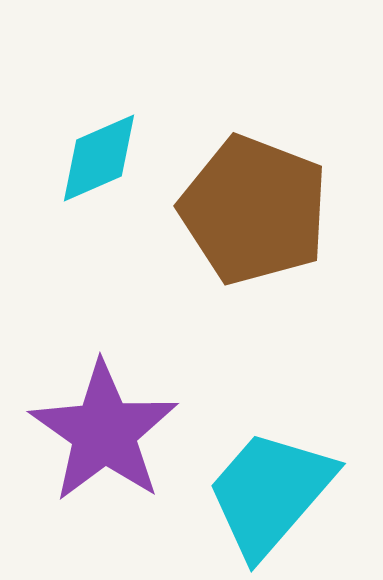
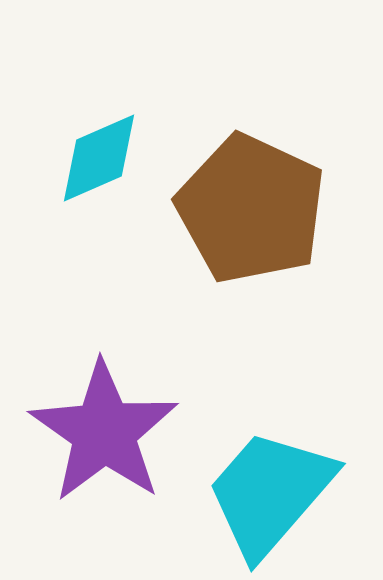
brown pentagon: moved 3 px left, 1 px up; rotated 4 degrees clockwise
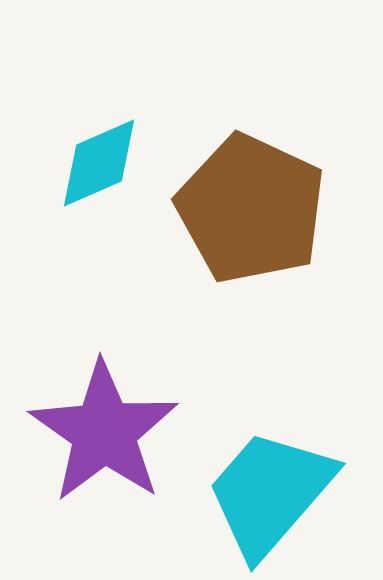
cyan diamond: moved 5 px down
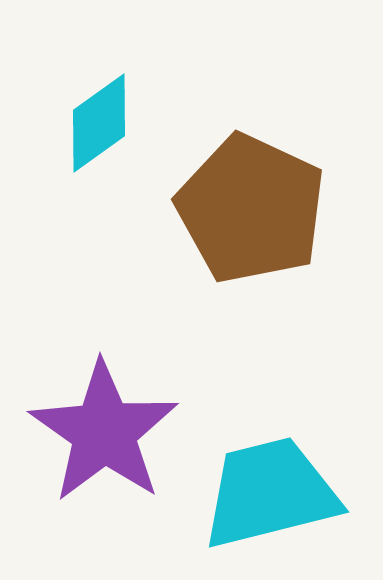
cyan diamond: moved 40 px up; rotated 12 degrees counterclockwise
cyan trapezoid: rotated 35 degrees clockwise
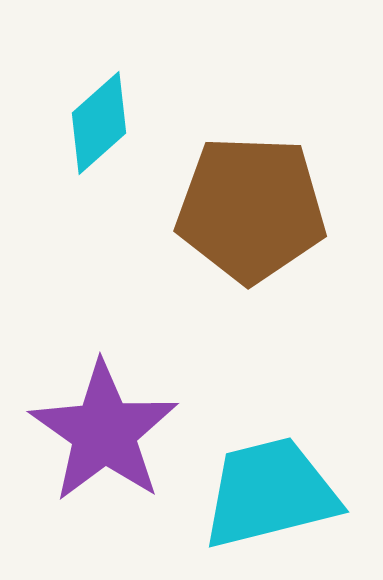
cyan diamond: rotated 6 degrees counterclockwise
brown pentagon: rotated 23 degrees counterclockwise
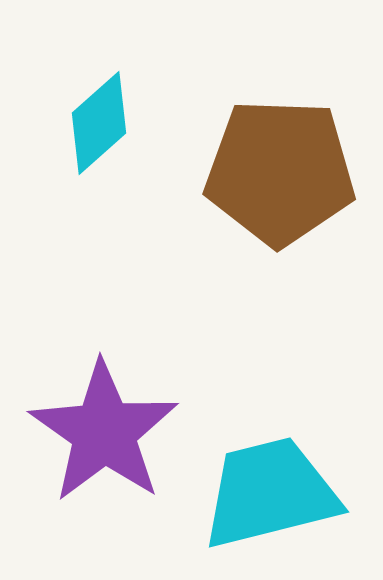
brown pentagon: moved 29 px right, 37 px up
